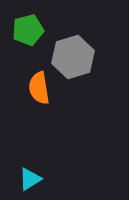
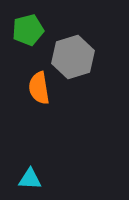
cyan triangle: rotated 35 degrees clockwise
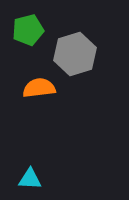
gray hexagon: moved 2 px right, 3 px up
orange semicircle: rotated 92 degrees clockwise
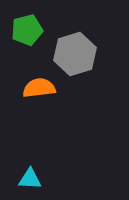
green pentagon: moved 1 px left
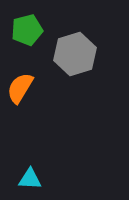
orange semicircle: moved 19 px left; rotated 52 degrees counterclockwise
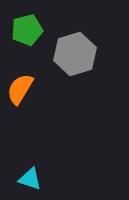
orange semicircle: moved 1 px down
cyan triangle: rotated 15 degrees clockwise
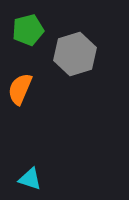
green pentagon: moved 1 px right
orange semicircle: rotated 8 degrees counterclockwise
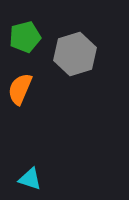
green pentagon: moved 3 px left, 7 px down
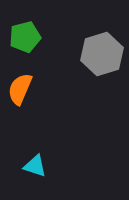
gray hexagon: moved 27 px right
cyan triangle: moved 5 px right, 13 px up
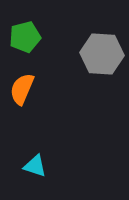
gray hexagon: rotated 21 degrees clockwise
orange semicircle: moved 2 px right
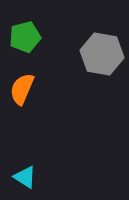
gray hexagon: rotated 6 degrees clockwise
cyan triangle: moved 10 px left, 11 px down; rotated 15 degrees clockwise
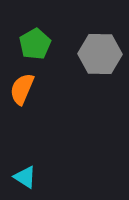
green pentagon: moved 10 px right, 7 px down; rotated 16 degrees counterclockwise
gray hexagon: moved 2 px left; rotated 9 degrees counterclockwise
